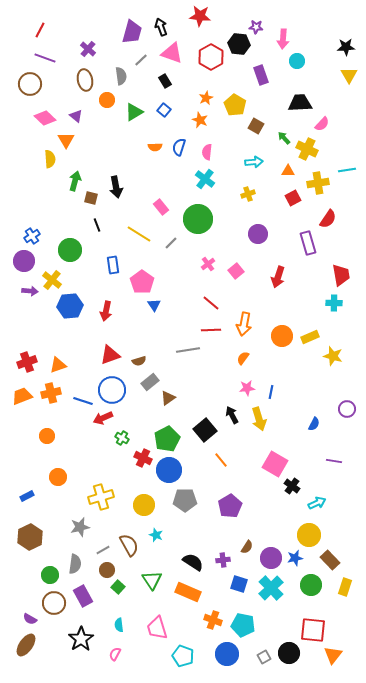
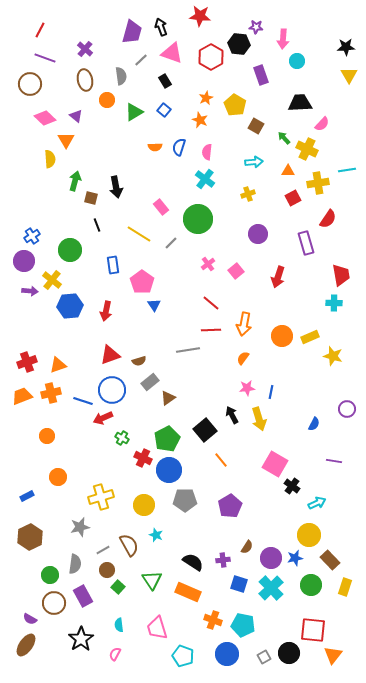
purple cross at (88, 49): moved 3 px left
purple rectangle at (308, 243): moved 2 px left
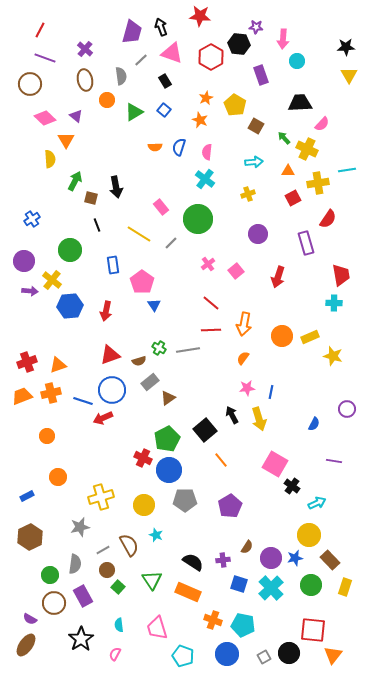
green arrow at (75, 181): rotated 12 degrees clockwise
blue cross at (32, 236): moved 17 px up
green cross at (122, 438): moved 37 px right, 90 px up
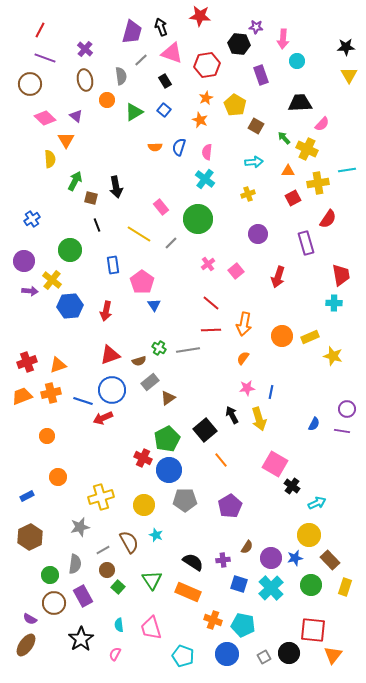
red hexagon at (211, 57): moved 4 px left, 8 px down; rotated 20 degrees clockwise
purple line at (334, 461): moved 8 px right, 30 px up
brown semicircle at (129, 545): moved 3 px up
pink trapezoid at (157, 628): moved 6 px left
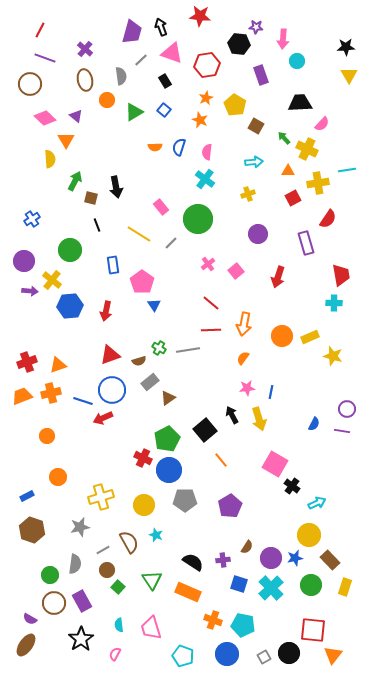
brown hexagon at (30, 537): moved 2 px right, 7 px up; rotated 15 degrees counterclockwise
purple rectangle at (83, 596): moved 1 px left, 5 px down
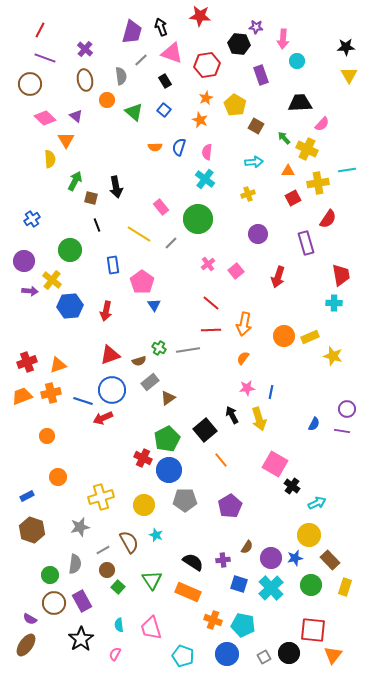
green triangle at (134, 112): rotated 48 degrees counterclockwise
orange circle at (282, 336): moved 2 px right
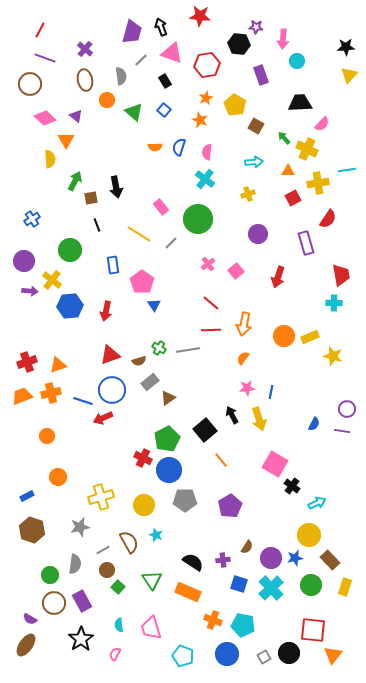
yellow triangle at (349, 75): rotated 12 degrees clockwise
brown square at (91, 198): rotated 24 degrees counterclockwise
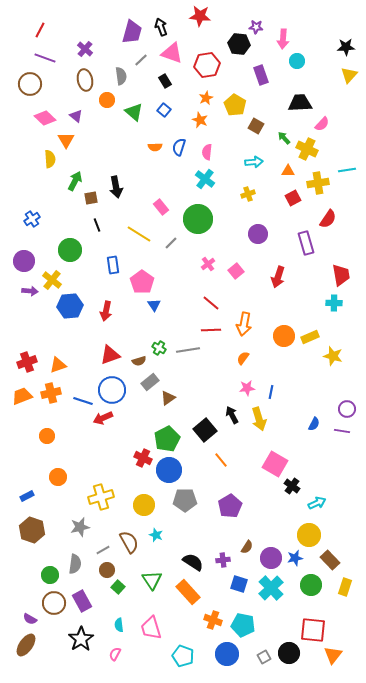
orange rectangle at (188, 592): rotated 25 degrees clockwise
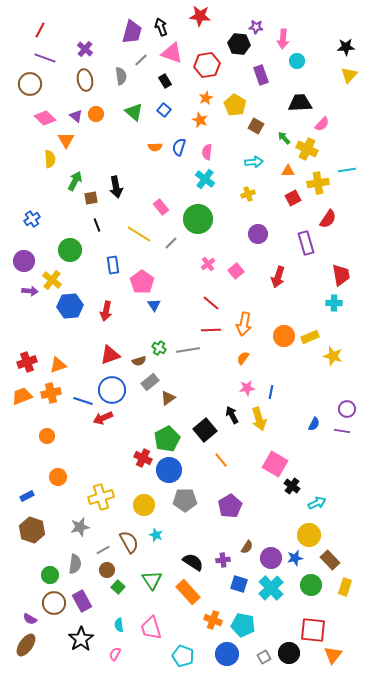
orange circle at (107, 100): moved 11 px left, 14 px down
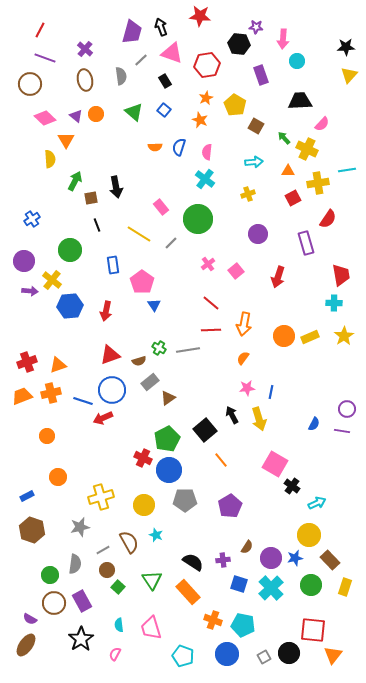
black trapezoid at (300, 103): moved 2 px up
yellow star at (333, 356): moved 11 px right, 20 px up; rotated 24 degrees clockwise
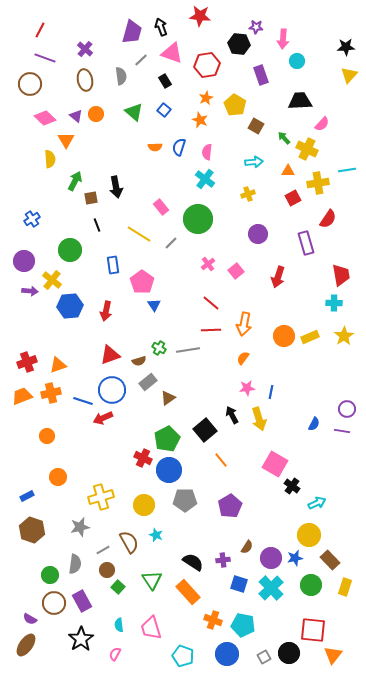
gray rectangle at (150, 382): moved 2 px left
